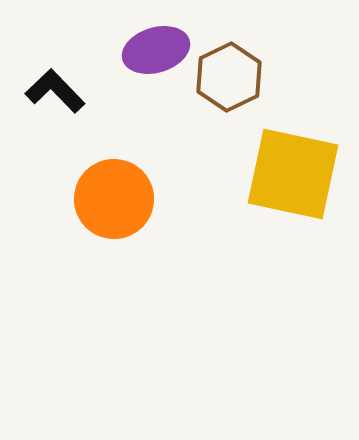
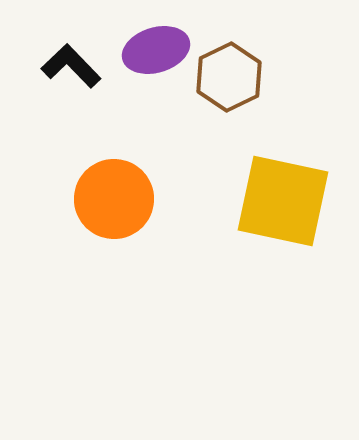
black L-shape: moved 16 px right, 25 px up
yellow square: moved 10 px left, 27 px down
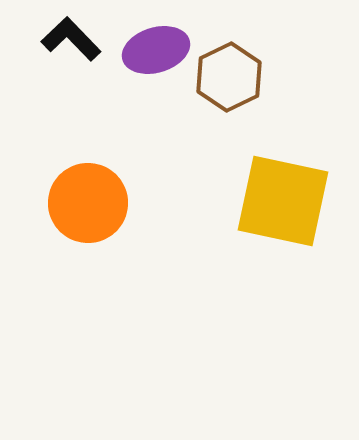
black L-shape: moved 27 px up
orange circle: moved 26 px left, 4 px down
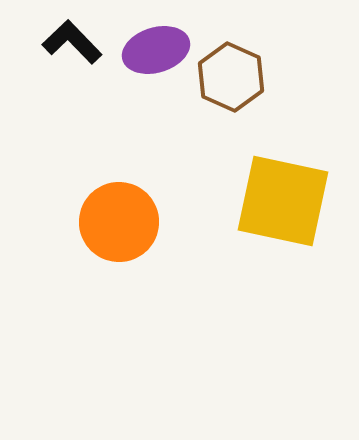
black L-shape: moved 1 px right, 3 px down
brown hexagon: moved 2 px right; rotated 10 degrees counterclockwise
orange circle: moved 31 px right, 19 px down
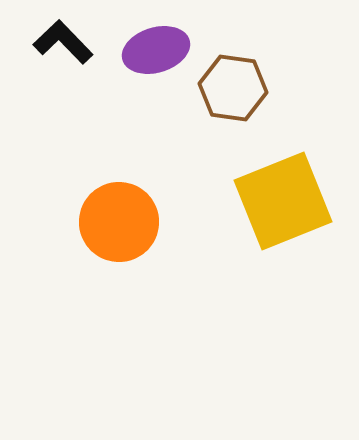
black L-shape: moved 9 px left
brown hexagon: moved 2 px right, 11 px down; rotated 16 degrees counterclockwise
yellow square: rotated 34 degrees counterclockwise
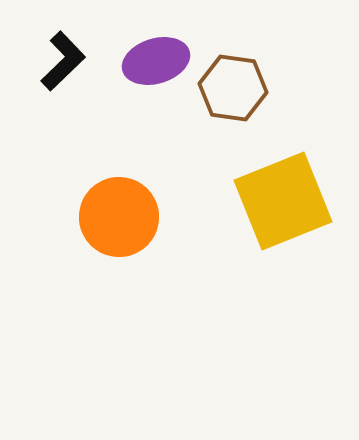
black L-shape: moved 19 px down; rotated 90 degrees clockwise
purple ellipse: moved 11 px down
orange circle: moved 5 px up
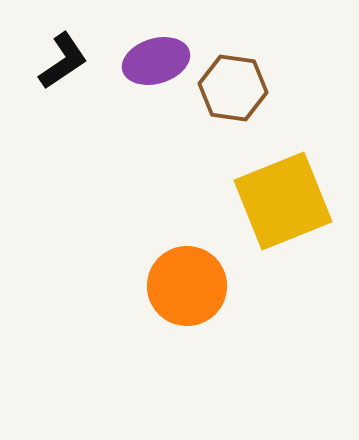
black L-shape: rotated 10 degrees clockwise
orange circle: moved 68 px right, 69 px down
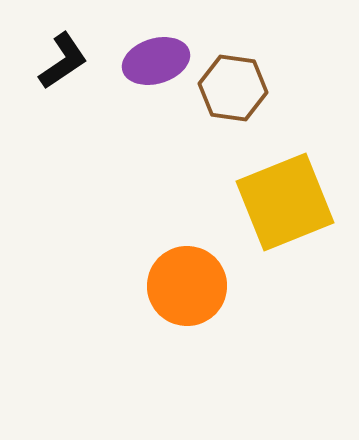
yellow square: moved 2 px right, 1 px down
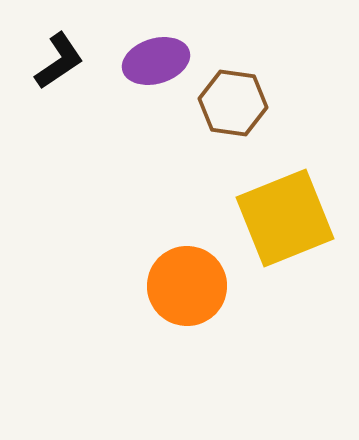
black L-shape: moved 4 px left
brown hexagon: moved 15 px down
yellow square: moved 16 px down
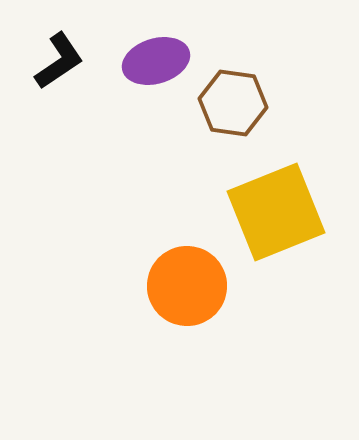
yellow square: moved 9 px left, 6 px up
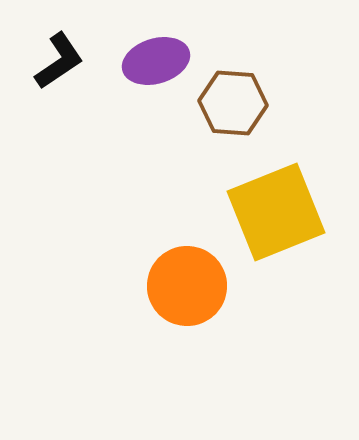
brown hexagon: rotated 4 degrees counterclockwise
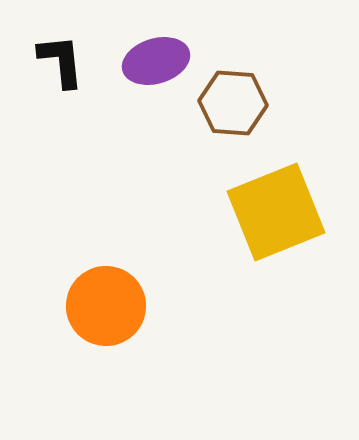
black L-shape: moved 2 px right; rotated 62 degrees counterclockwise
orange circle: moved 81 px left, 20 px down
